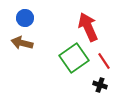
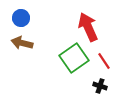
blue circle: moved 4 px left
black cross: moved 1 px down
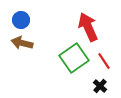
blue circle: moved 2 px down
black cross: rotated 24 degrees clockwise
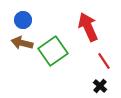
blue circle: moved 2 px right
green square: moved 21 px left, 7 px up
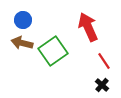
black cross: moved 2 px right, 1 px up
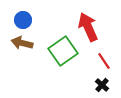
green square: moved 10 px right
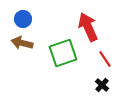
blue circle: moved 1 px up
green square: moved 2 px down; rotated 16 degrees clockwise
red line: moved 1 px right, 2 px up
